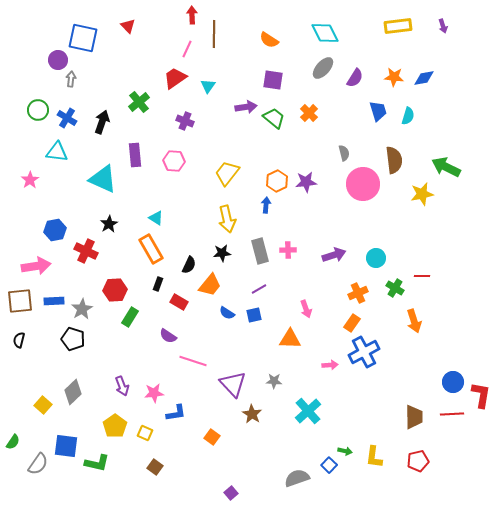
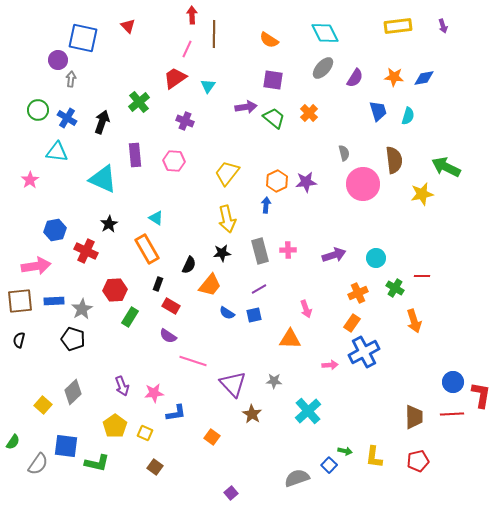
orange rectangle at (151, 249): moved 4 px left
red rectangle at (179, 302): moved 8 px left, 4 px down
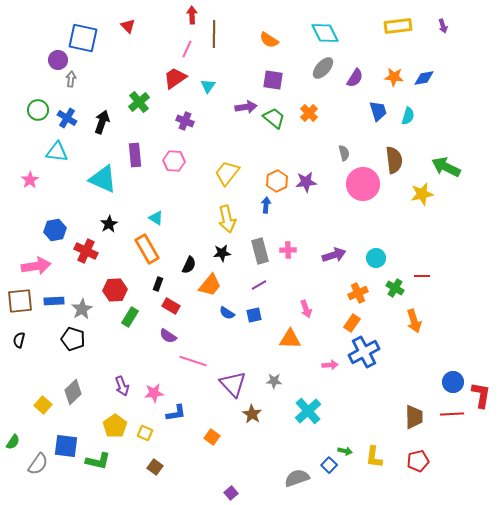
purple line at (259, 289): moved 4 px up
green L-shape at (97, 463): moved 1 px right, 2 px up
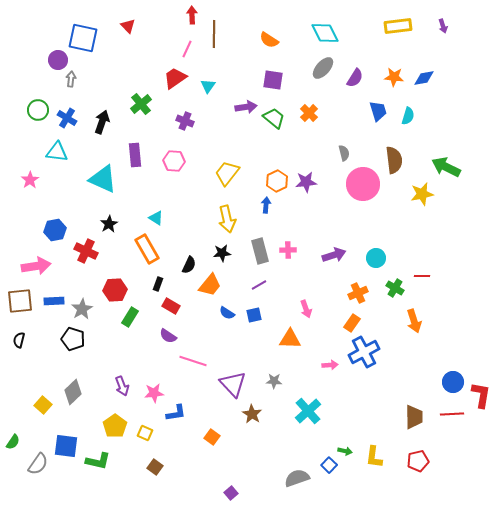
green cross at (139, 102): moved 2 px right, 2 px down
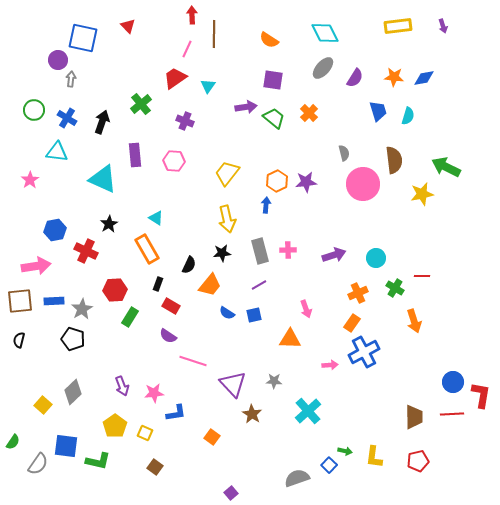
green circle at (38, 110): moved 4 px left
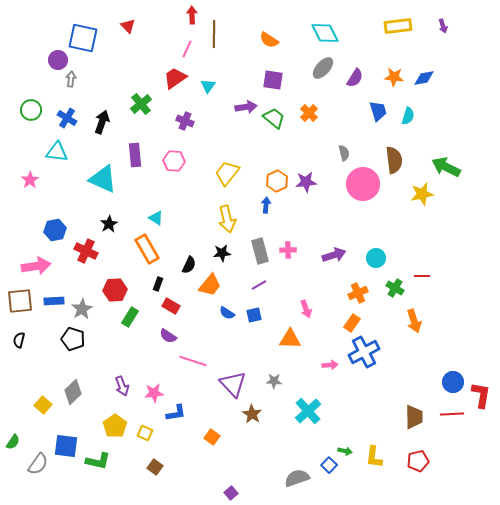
green circle at (34, 110): moved 3 px left
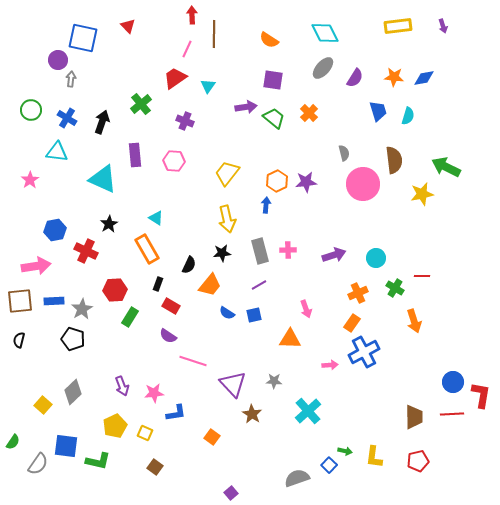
yellow pentagon at (115, 426): rotated 10 degrees clockwise
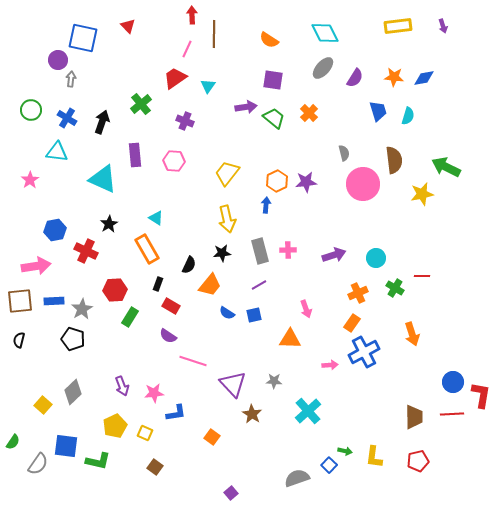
orange arrow at (414, 321): moved 2 px left, 13 px down
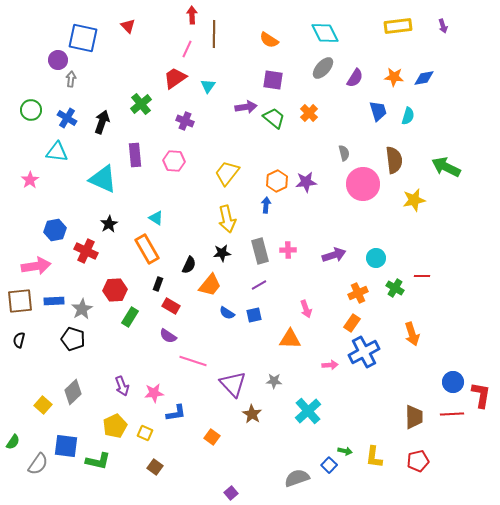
yellow star at (422, 194): moved 8 px left, 6 px down
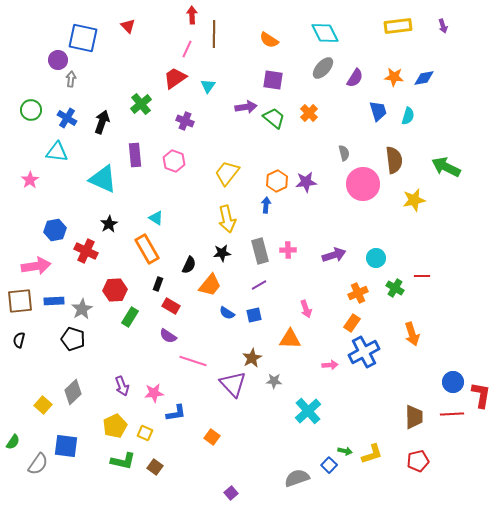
pink hexagon at (174, 161): rotated 15 degrees clockwise
brown star at (252, 414): moved 56 px up; rotated 12 degrees clockwise
yellow L-shape at (374, 457): moved 2 px left, 3 px up; rotated 115 degrees counterclockwise
green L-shape at (98, 461): moved 25 px right
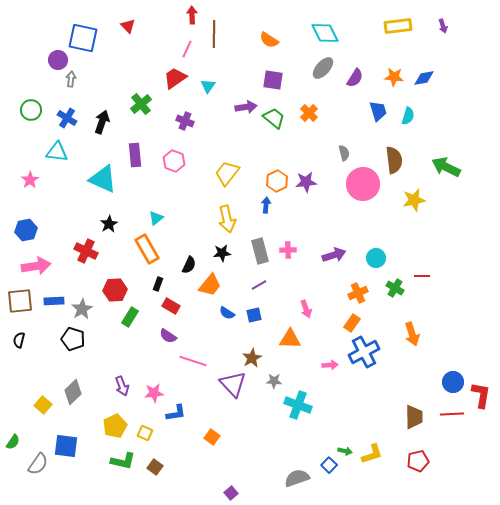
cyan triangle at (156, 218): rotated 49 degrees clockwise
blue hexagon at (55, 230): moved 29 px left
cyan cross at (308, 411): moved 10 px left, 6 px up; rotated 28 degrees counterclockwise
